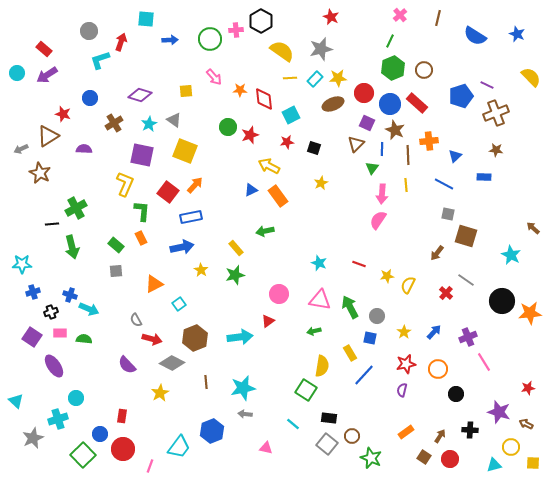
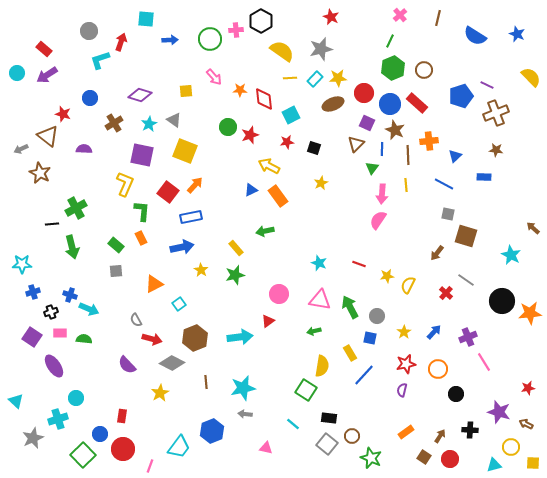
brown triangle at (48, 136): rotated 50 degrees counterclockwise
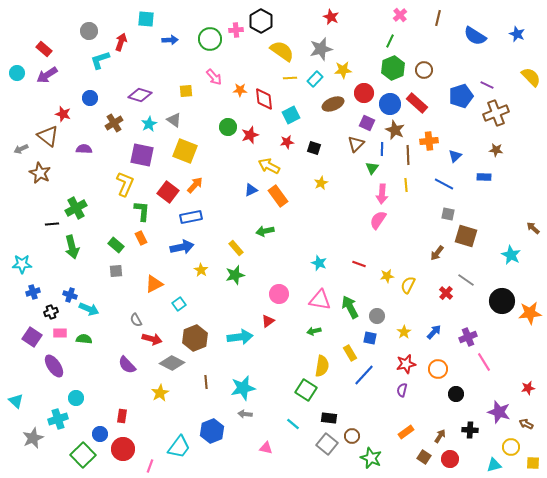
yellow star at (338, 78): moved 5 px right, 8 px up
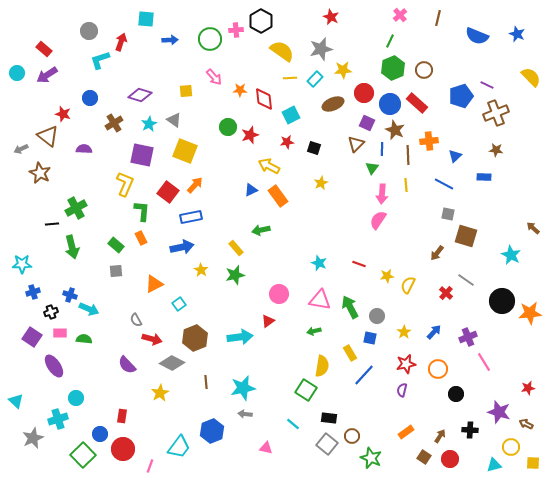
blue semicircle at (475, 36): moved 2 px right; rotated 10 degrees counterclockwise
green arrow at (265, 231): moved 4 px left, 1 px up
